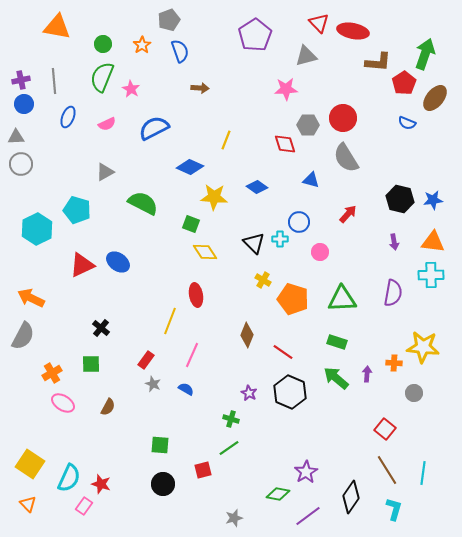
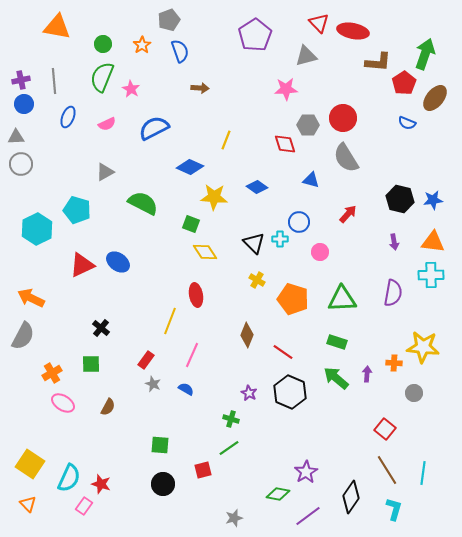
yellow cross at (263, 280): moved 6 px left
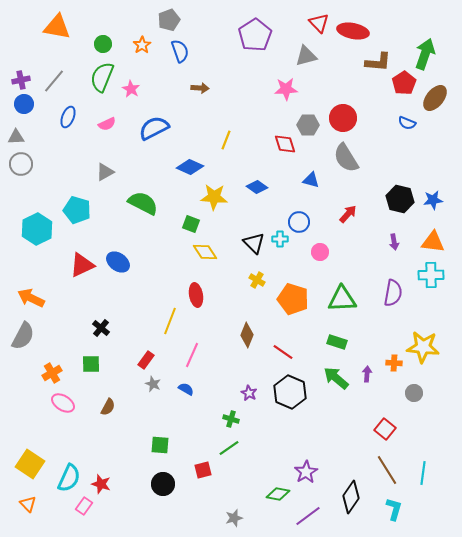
gray line at (54, 81): rotated 45 degrees clockwise
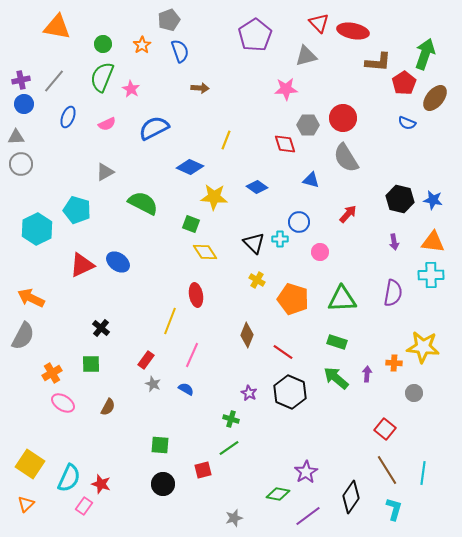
blue star at (433, 200): rotated 18 degrees clockwise
orange triangle at (28, 504): moved 2 px left; rotated 30 degrees clockwise
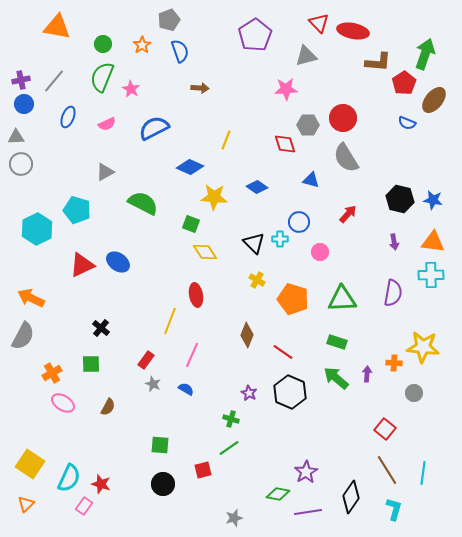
brown ellipse at (435, 98): moved 1 px left, 2 px down
purple line at (308, 516): moved 4 px up; rotated 28 degrees clockwise
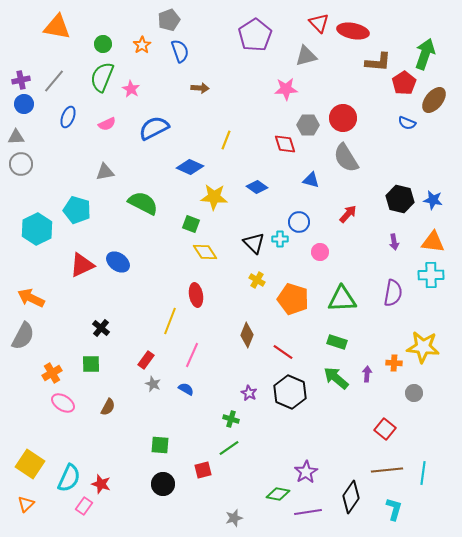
gray triangle at (105, 172): rotated 18 degrees clockwise
brown line at (387, 470): rotated 64 degrees counterclockwise
